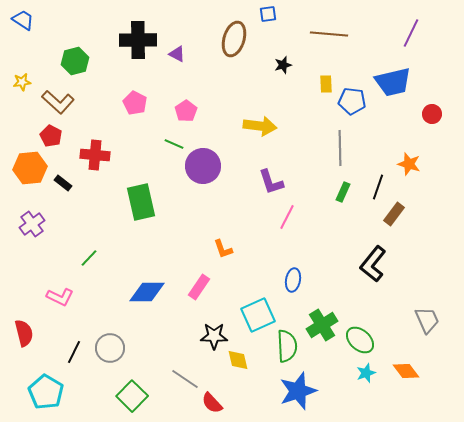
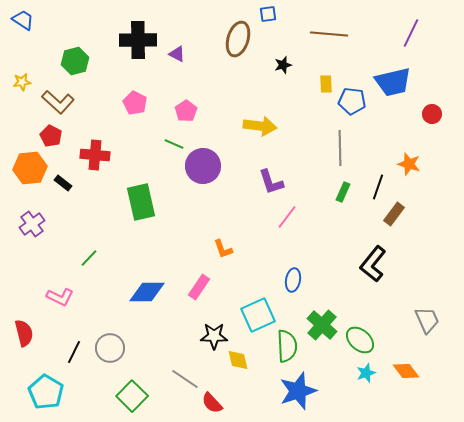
brown ellipse at (234, 39): moved 4 px right
pink line at (287, 217): rotated 10 degrees clockwise
green cross at (322, 325): rotated 16 degrees counterclockwise
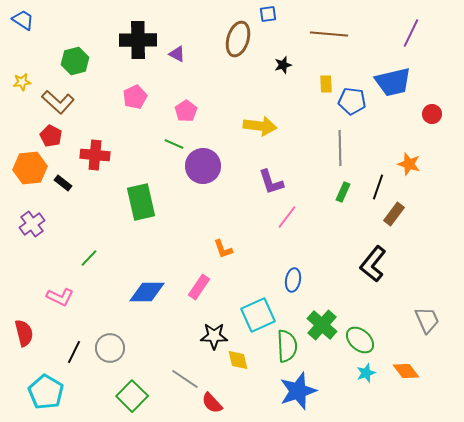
pink pentagon at (135, 103): moved 6 px up; rotated 20 degrees clockwise
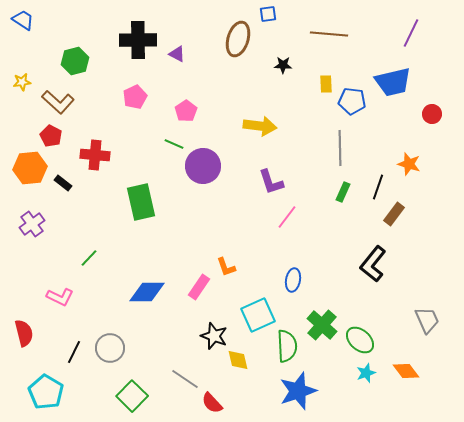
black star at (283, 65): rotated 18 degrees clockwise
orange L-shape at (223, 249): moved 3 px right, 18 px down
black star at (214, 336): rotated 20 degrees clockwise
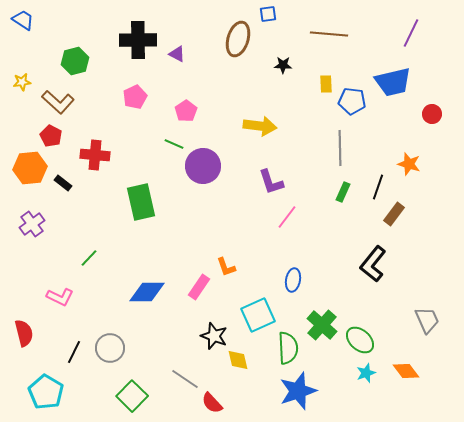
green semicircle at (287, 346): moved 1 px right, 2 px down
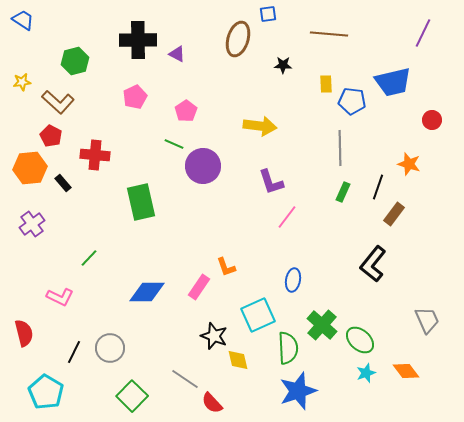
purple line at (411, 33): moved 12 px right
red circle at (432, 114): moved 6 px down
black rectangle at (63, 183): rotated 12 degrees clockwise
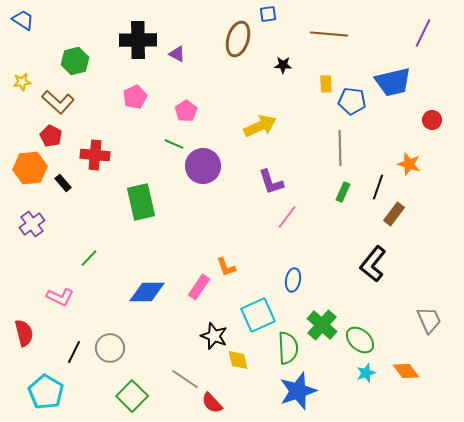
yellow arrow at (260, 126): rotated 32 degrees counterclockwise
gray trapezoid at (427, 320): moved 2 px right
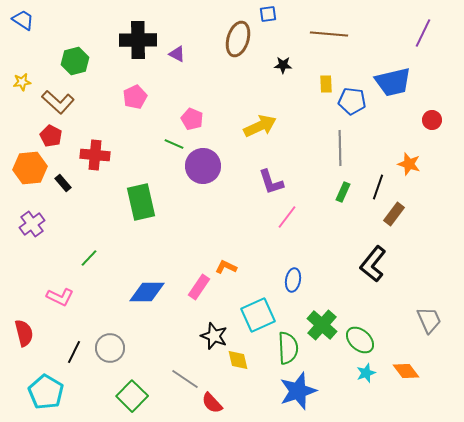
pink pentagon at (186, 111): moved 6 px right, 8 px down; rotated 15 degrees counterclockwise
orange L-shape at (226, 267): rotated 135 degrees clockwise
